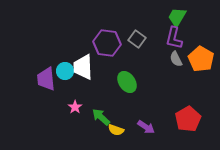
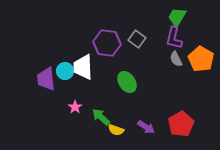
red pentagon: moved 7 px left, 5 px down
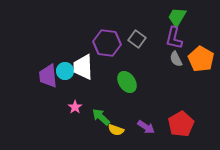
purple trapezoid: moved 2 px right, 3 px up
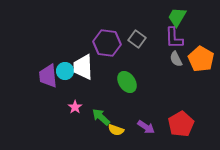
purple L-shape: rotated 15 degrees counterclockwise
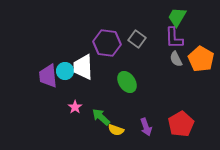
purple arrow: rotated 36 degrees clockwise
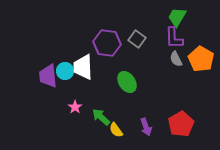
yellow semicircle: rotated 35 degrees clockwise
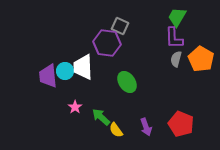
gray square: moved 17 px left, 13 px up; rotated 12 degrees counterclockwise
gray semicircle: rotated 42 degrees clockwise
red pentagon: rotated 20 degrees counterclockwise
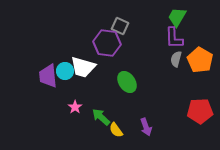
orange pentagon: moved 1 px left, 1 px down
white trapezoid: rotated 72 degrees counterclockwise
red pentagon: moved 19 px right, 13 px up; rotated 25 degrees counterclockwise
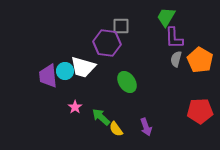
green trapezoid: moved 11 px left
gray square: moved 1 px right; rotated 24 degrees counterclockwise
yellow semicircle: moved 1 px up
